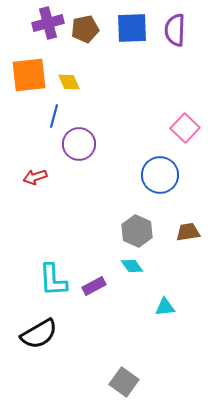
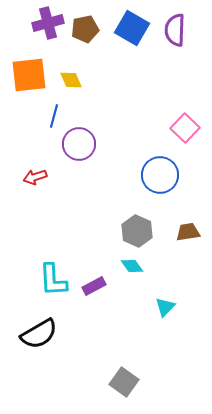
blue square: rotated 32 degrees clockwise
yellow diamond: moved 2 px right, 2 px up
cyan triangle: rotated 40 degrees counterclockwise
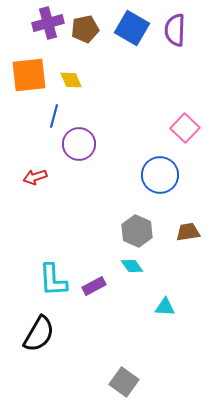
cyan triangle: rotated 50 degrees clockwise
black semicircle: rotated 30 degrees counterclockwise
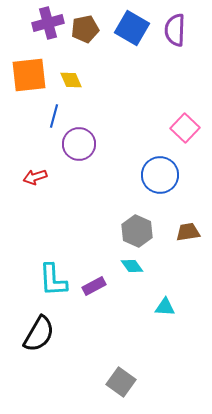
gray square: moved 3 px left
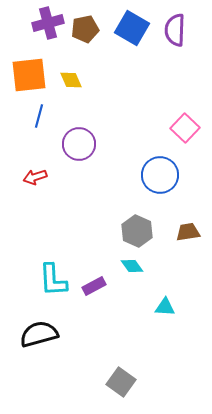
blue line: moved 15 px left
black semicircle: rotated 135 degrees counterclockwise
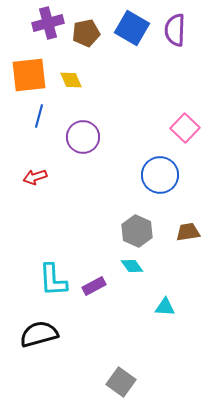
brown pentagon: moved 1 px right, 4 px down
purple circle: moved 4 px right, 7 px up
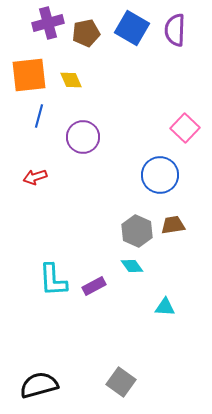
brown trapezoid: moved 15 px left, 7 px up
black semicircle: moved 51 px down
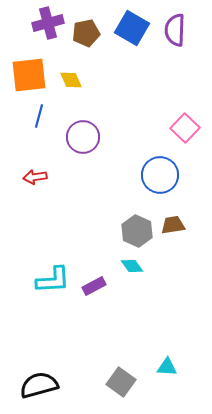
red arrow: rotated 10 degrees clockwise
cyan L-shape: rotated 90 degrees counterclockwise
cyan triangle: moved 2 px right, 60 px down
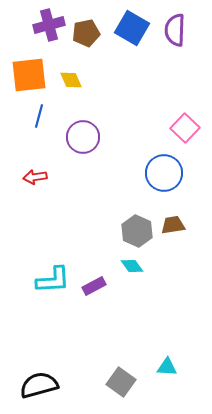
purple cross: moved 1 px right, 2 px down
blue circle: moved 4 px right, 2 px up
